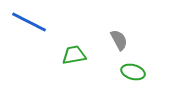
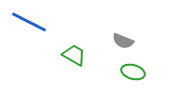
gray semicircle: moved 4 px right, 1 px down; rotated 140 degrees clockwise
green trapezoid: rotated 40 degrees clockwise
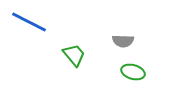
gray semicircle: rotated 20 degrees counterclockwise
green trapezoid: rotated 20 degrees clockwise
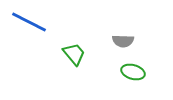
green trapezoid: moved 1 px up
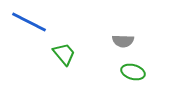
green trapezoid: moved 10 px left
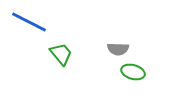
gray semicircle: moved 5 px left, 8 px down
green trapezoid: moved 3 px left
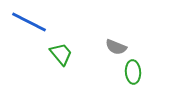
gray semicircle: moved 2 px left, 2 px up; rotated 20 degrees clockwise
green ellipse: rotated 70 degrees clockwise
